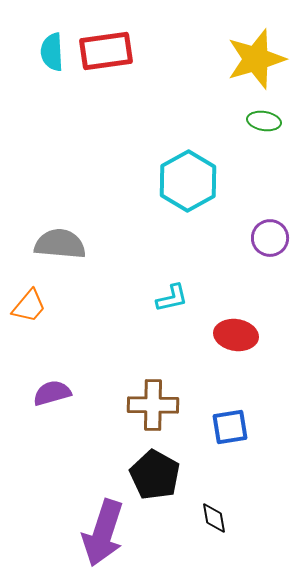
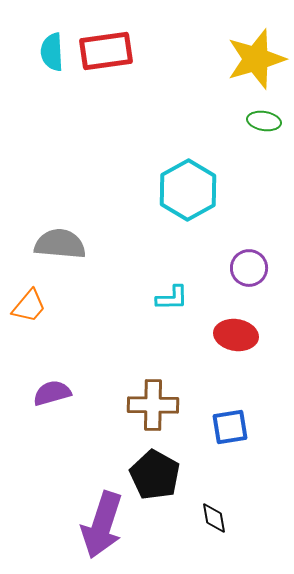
cyan hexagon: moved 9 px down
purple circle: moved 21 px left, 30 px down
cyan L-shape: rotated 12 degrees clockwise
purple arrow: moved 1 px left, 8 px up
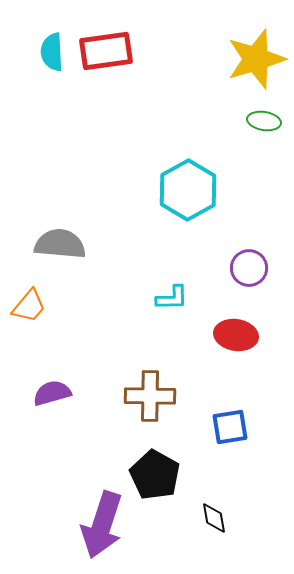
brown cross: moved 3 px left, 9 px up
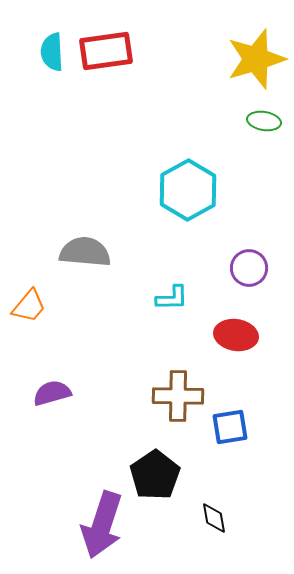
gray semicircle: moved 25 px right, 8 px down
brown cross: moved 28 px right
black pentagon: rotated 9 degrees clockwise
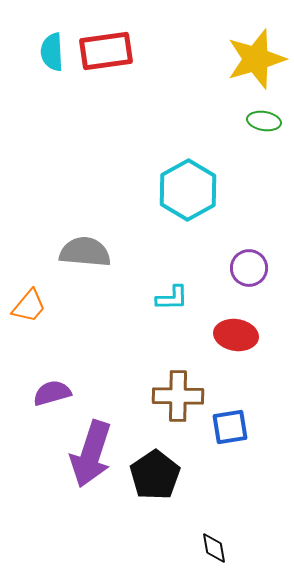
black diamond: moved 30 px down
purple arrow: moved 11 px left, 71 px up
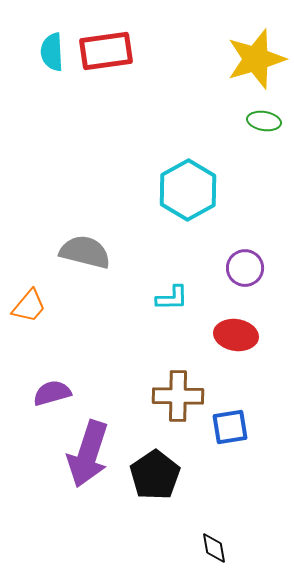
gray semicircle: rotated 9 degrees clockwise
purple circle: moved 4 px left
purple arrow: moved 3 px left
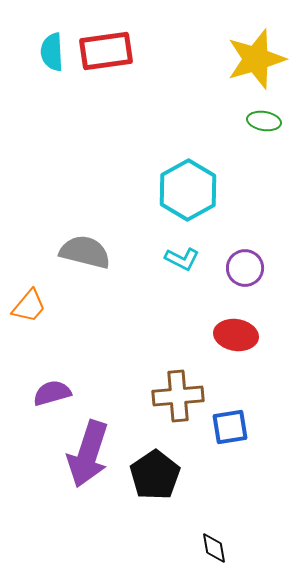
cyan L-shape: moved 10 px right, 39 px up; rotated 28 degrees clockwise
brown cross: rotated 6 degrees counterclockwise
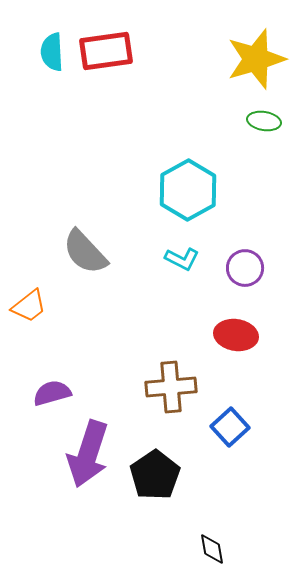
gray semicircle: rotated 147 degrees counterclockwise
orange trapezoid: rotated 12 degrees clockwise
brown cross: moved 7 px left, 9 px up
blue square: rotated 33 degrees counterclockwise
black diamond: moved 2 px left, 1 px down
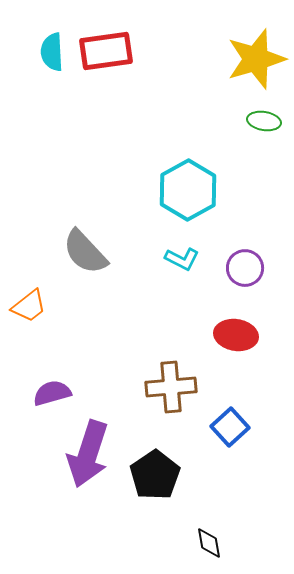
black diamond: moved 3 px left, 6 px up
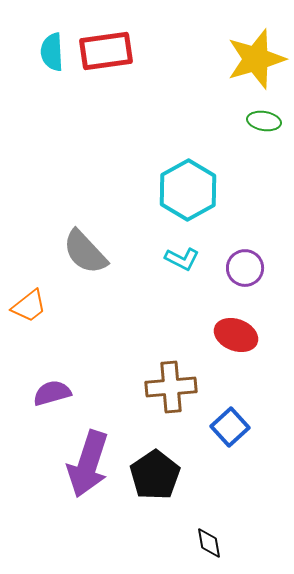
red ellipse: rotated 12 degrees clockwise
purple arrow: moved 10 px down
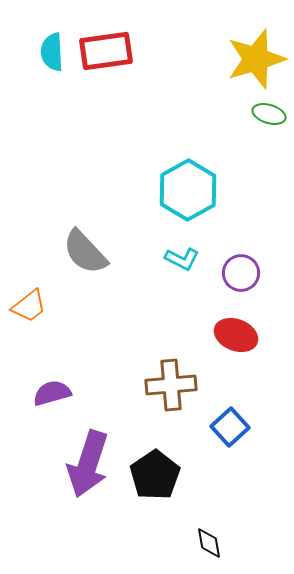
green ellipse: moved 5 px right, 7 px up; rotated 8 degrees clockwise
purple circle: moved 4 px left, 5 px down
brown cross: moved 2 px up
